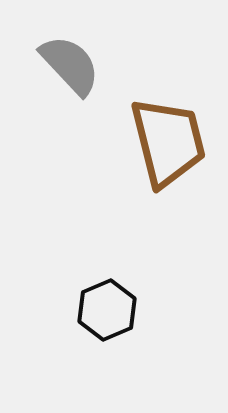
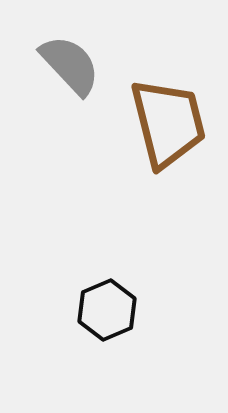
brown trapezoid: moved 19 px up
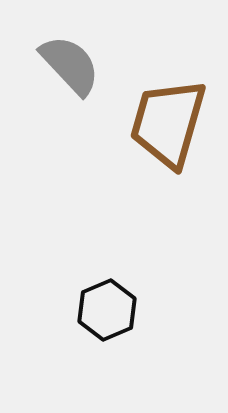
brown trapezoid: rotated 150 degrees counterclockwise
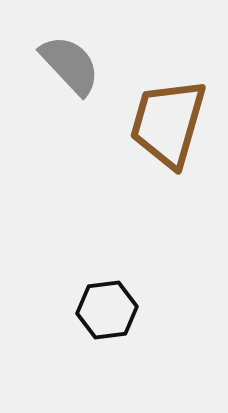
black hexagon: rotated 16 degrees clockwise
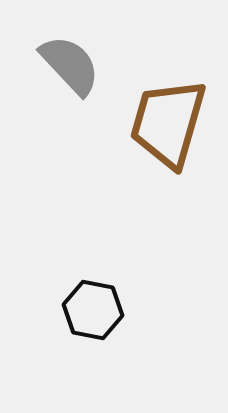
black hexagon: moved 14 px left; rotated 18 degrees clockwise
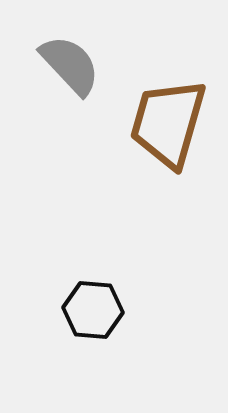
black hexagon: rotated 6 degrees counterclockwise
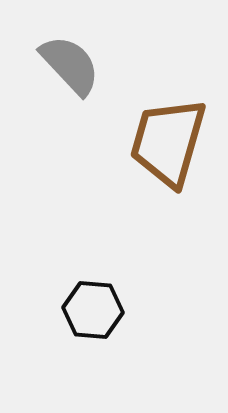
brown trapezoid: moved 19 px down
